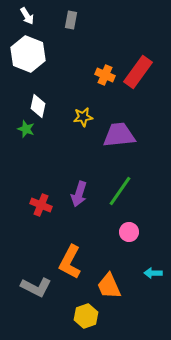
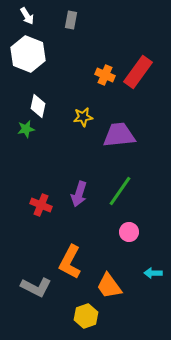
green star: rotated 30 degrees counterclockwise
orange trapezoid: rotated 12 degrees counterclockwise
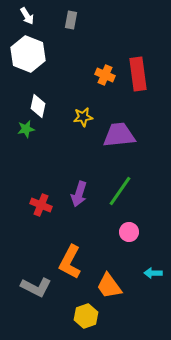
red rectangle: moved 2 px down; rotated 44 degrees counterclockwise
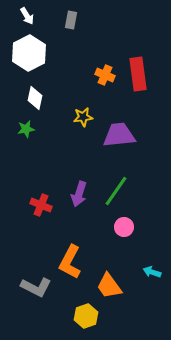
white hexagon: moved 1 px right, 1 px up; rotated 12 degrees clockwise
white diamond: moved 3 px left, 8 px up
green line: moved 4 px left
pink circle: moved 5 px left, 5 px up
cyan arrow: moved 1 px left, 1 px up; rotated 18 degrees clockwise
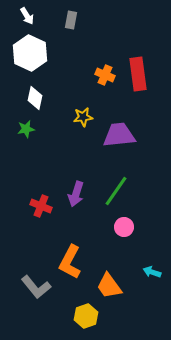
white hexagon: moved 1 px right; rotated 8 degrees counterclockwise
purple arrow: moved 3 px left
red cross: moved 1 px down
gray L-shape: rotated 24 degrees clockwise
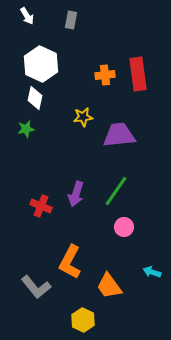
white hexagon: moved 11 px right, 11 px down
orange cross: rotated 30 degrees counterclockwise
yellow hexagon: moved 3 px left, 4 px down; rotated 15 degrees counterclockwise
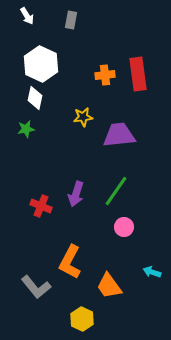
yellow hexagon: moved 1 px left, 1 px up
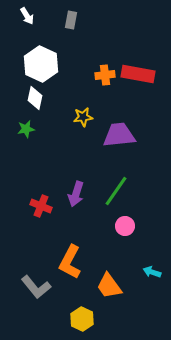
red rectangle: rotated 72 degrees counterclockwise
pink circle: moved 1 px right, 1 px up
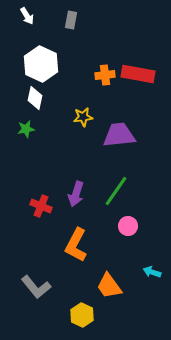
pink circle: moved 3 px right
orange L-shape: moved 6 px right, 17 px up
yellow hexagon: moved 4 px up
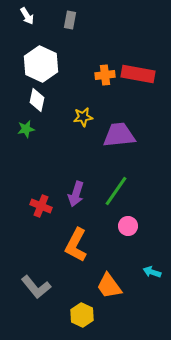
gray rectangle: moved 1 px left
white diamond: moved 2 px right, 2 px down
